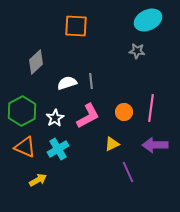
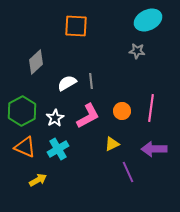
white semicircle: rotated 12 degrees counterclockwise
orange circle: moved 2 px left, 1 px up
purple arrow: moved 1 px left, 4 px down
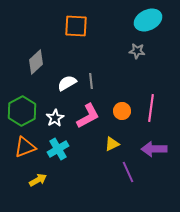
orange triangle: rotated 45 degrees counterclockwise
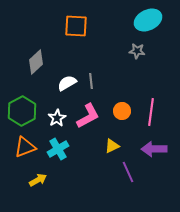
pink line: moved 4 px down
white star: moved 2 px right
yellow triangle: moved 2 px down
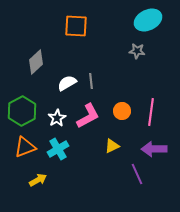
purple line: moved 9 px right, 2 px down
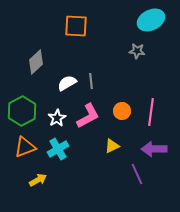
cyan ellipse: moved 3 px right
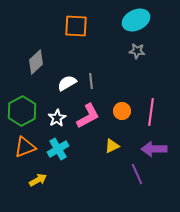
cyan ellipse: moved 15 px left
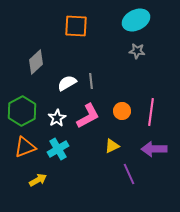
purple line: moved 8 px left
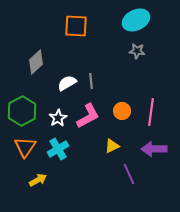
white star: moved 1 px right
orange triangle: rotated 35 degrees counterclockwise
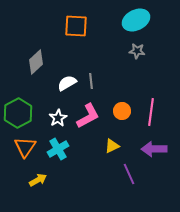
green hexagon: moved 4 px left, 2 px down
